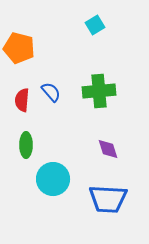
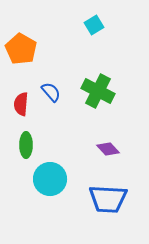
cyan square: moved 1 px left
orange pentagon: moved 2 px right, 1 px down; rotated 16 degrees clockwise
green cross: moved 1 px left; rotated 32 degrees clockwise
red semicircle: moved 1 px left, 4 px down
purple diamond: rotated 25 degrees counterclockwise
cyan circle: moved 3 px left
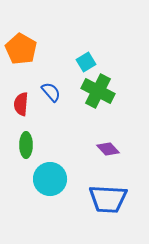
cyan square: moved 8 px left, 37 px down
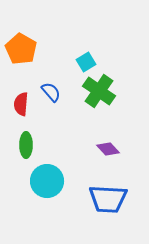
green cross: moved 1 px right; rotated 8 degrees clockwise
cyan circle: moved 3 px left, 2 px down
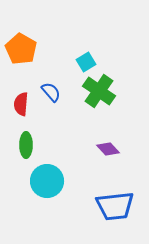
blue trapezoid: moved 7 px right, 7 px down; rotated 9 degrees counterclockwise
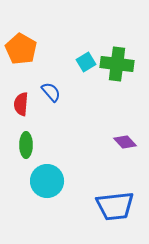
green cross: moved 18 px right, 27 px up; rotated 28 degrees counterclockwise
purple diamond: moved 17 px right, 7 px up
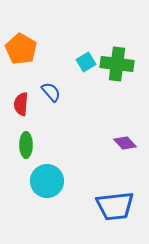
purple diamond: moved 1 px down
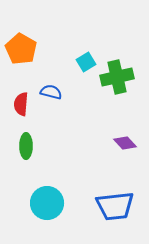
green cross: moved 13 px down; rotated 20 degrees counterclockwise
blue semicircle: rotated 35 degrees counterclockwise
green ellipse: moved 1 px down
cyan circle: moved 22 px down
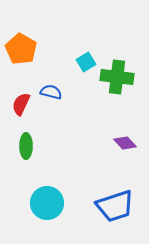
green cross: rotated 20 degrees clockwise
red semicircle: rotated 20 degrees clockwise
blue trapezoid: rotated 12 degrees counterclockwise
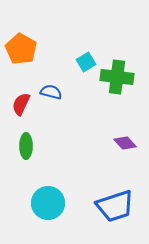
cyan circle: moved 1 px right
